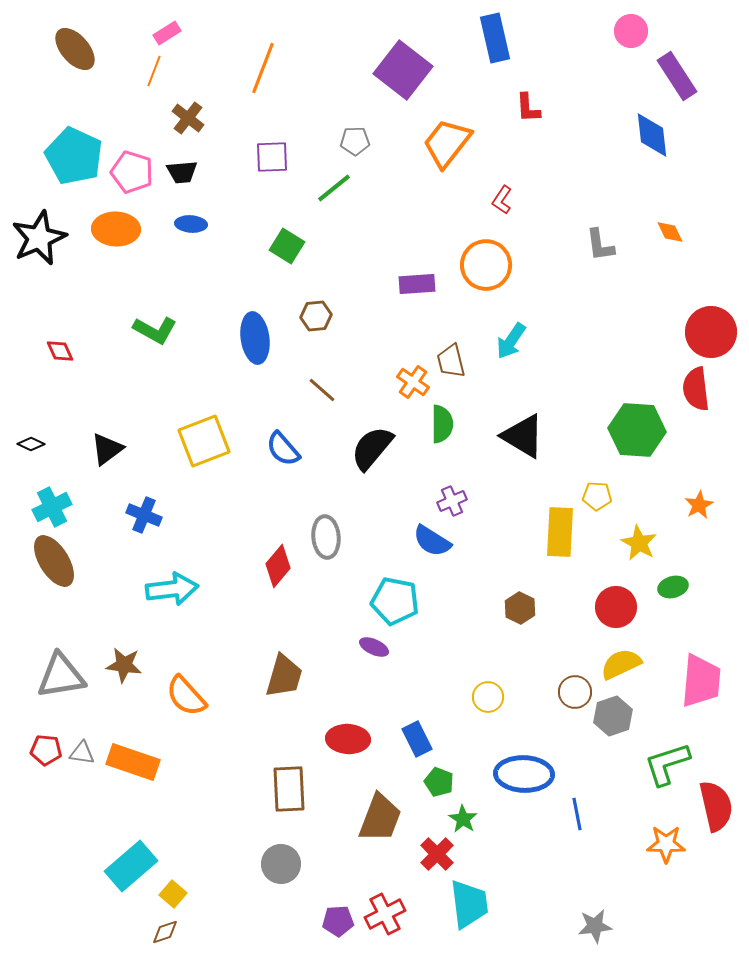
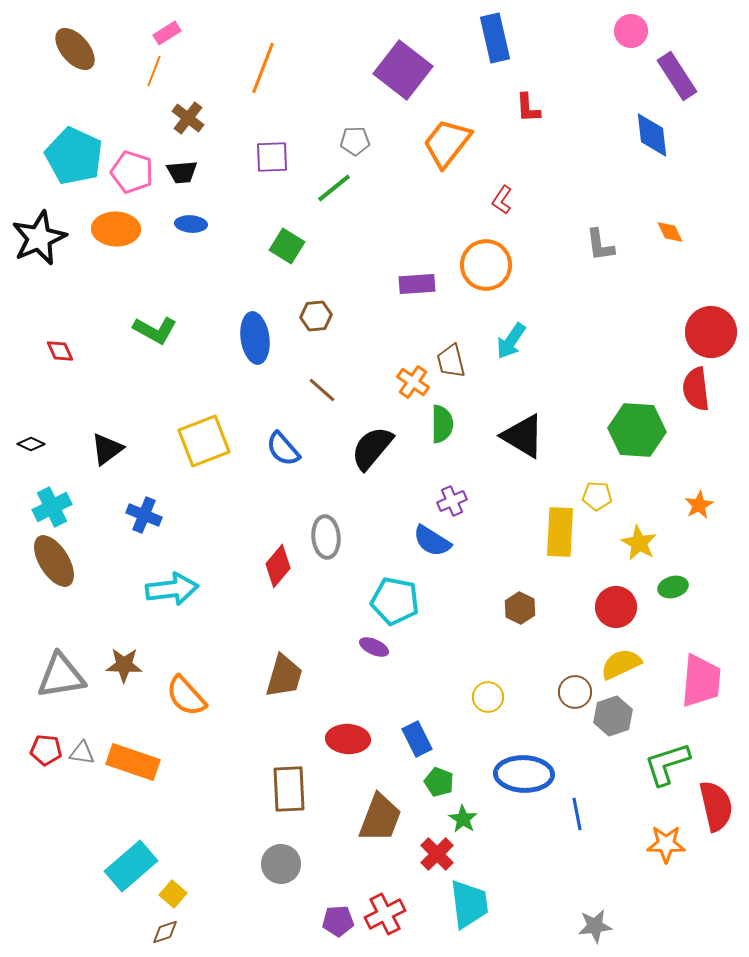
brown star at (124, 665): rotated 6 degrees counterclockwise
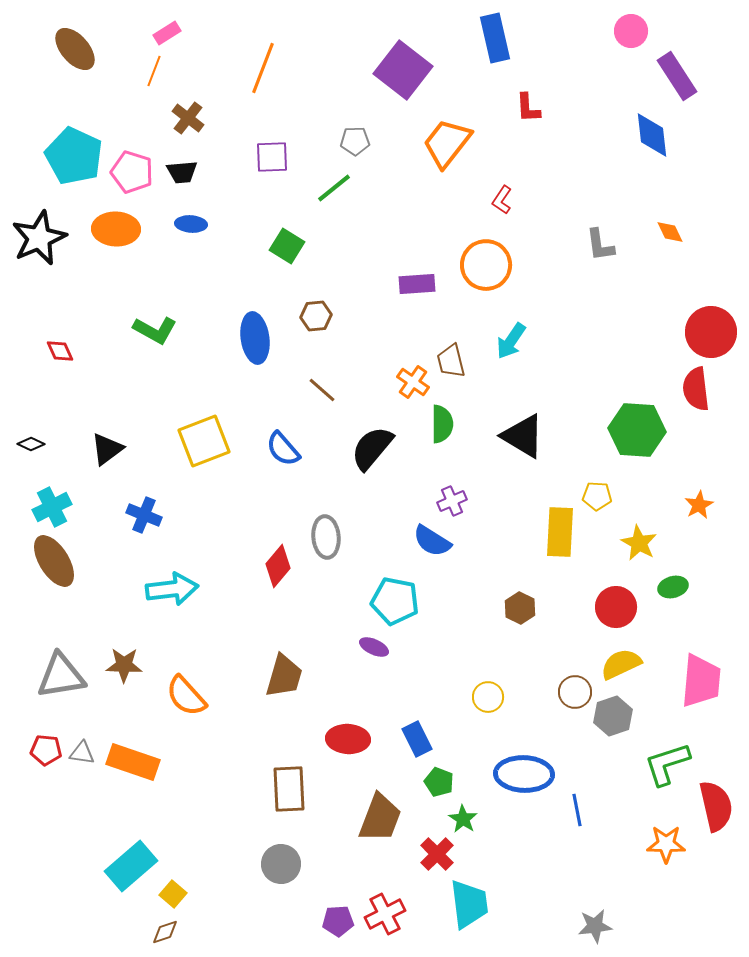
blue line at (577, 814): moved 4 px up
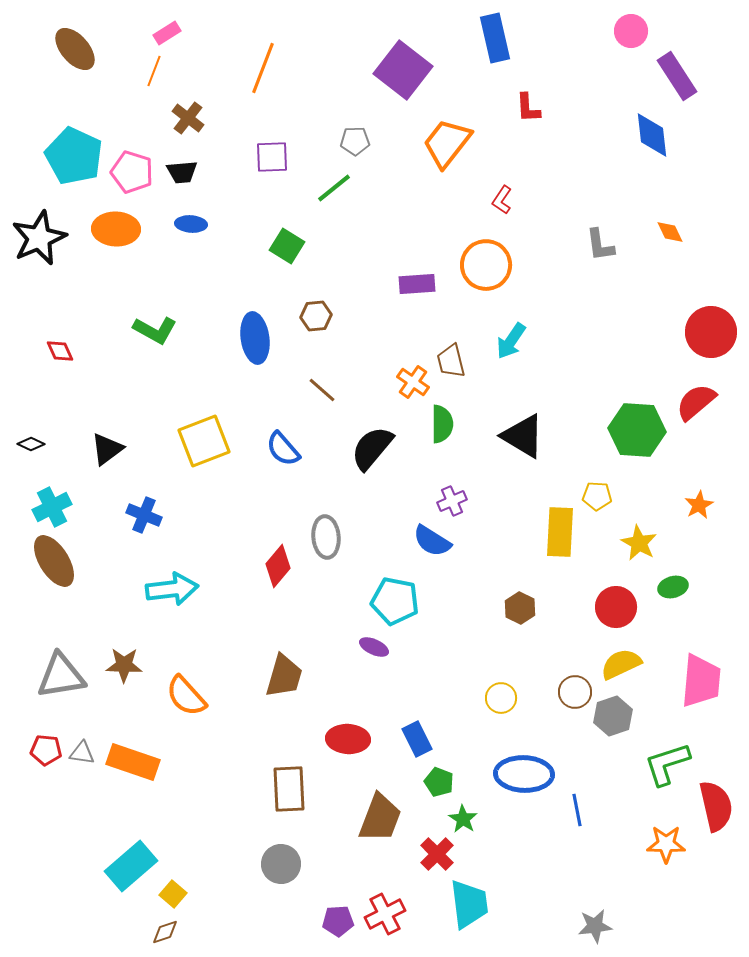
red semicircle at (696, 389): moved 13 px down; rotated 57 degrees clockwise
yellow circle at (488, 697): moved 13 px right, 1 px down
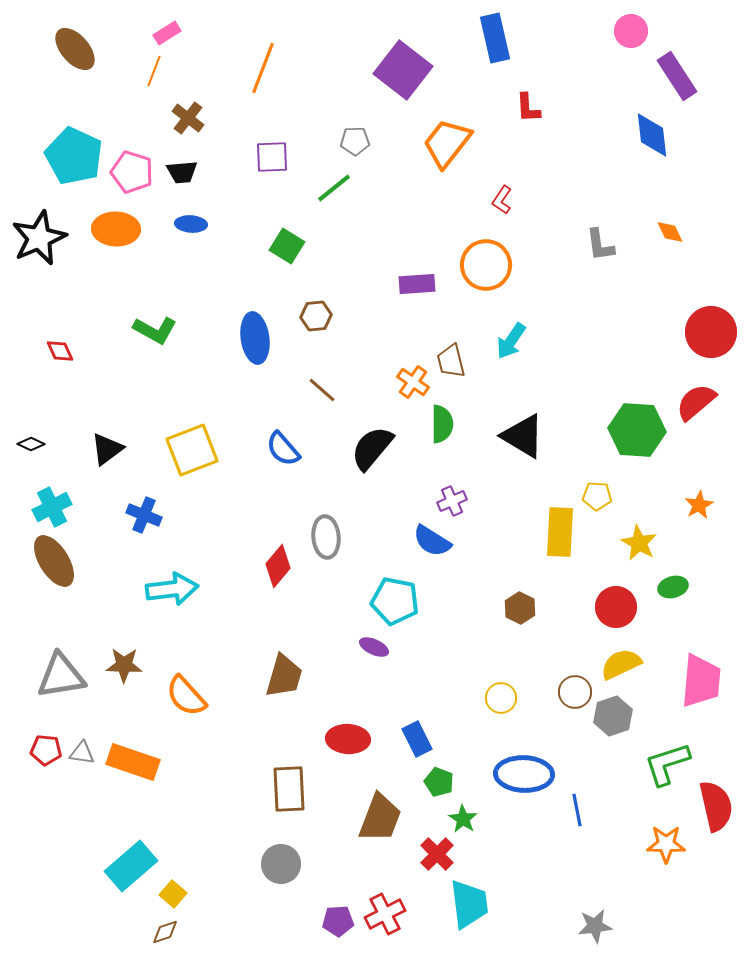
yellow square at (204, 441): moved 12 px left, 9 px down
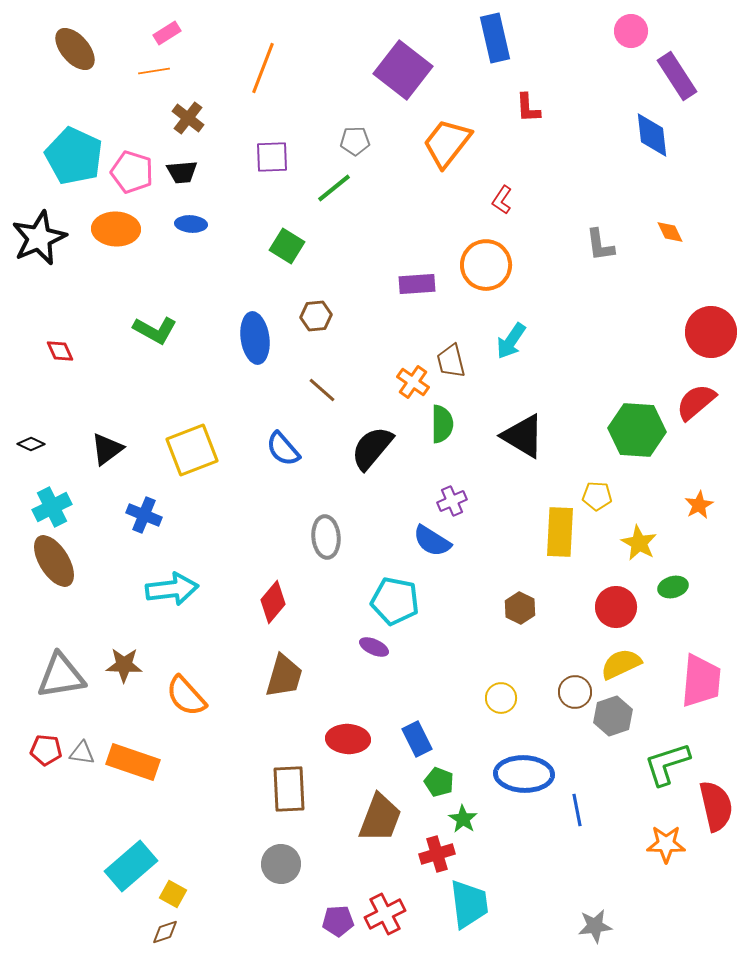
orange line at (154, 71): rotated 60 degrees clockwise
red diamond at (278, 566): moved 5 px left, 36 px down
red cross at (437, 854): rotated 28 degrees clockwise
yellow square at (173, 894): rotated 12 degrees counterclockwise
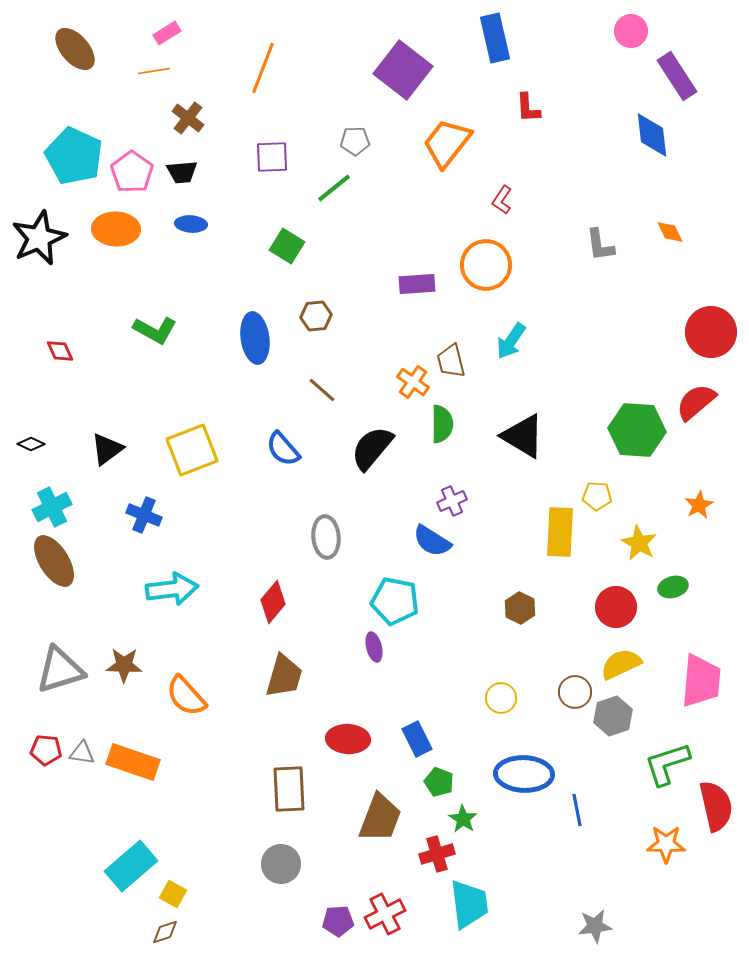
pink pentagon at (132, 172): rotated 18 degrees clockwise
purple ellipse at (374, 647): rotated 52 degrees clockwise
gray triangle at (61, 676): moved 1 px left, 6 px up; rotated 8 degrees counterclockwise
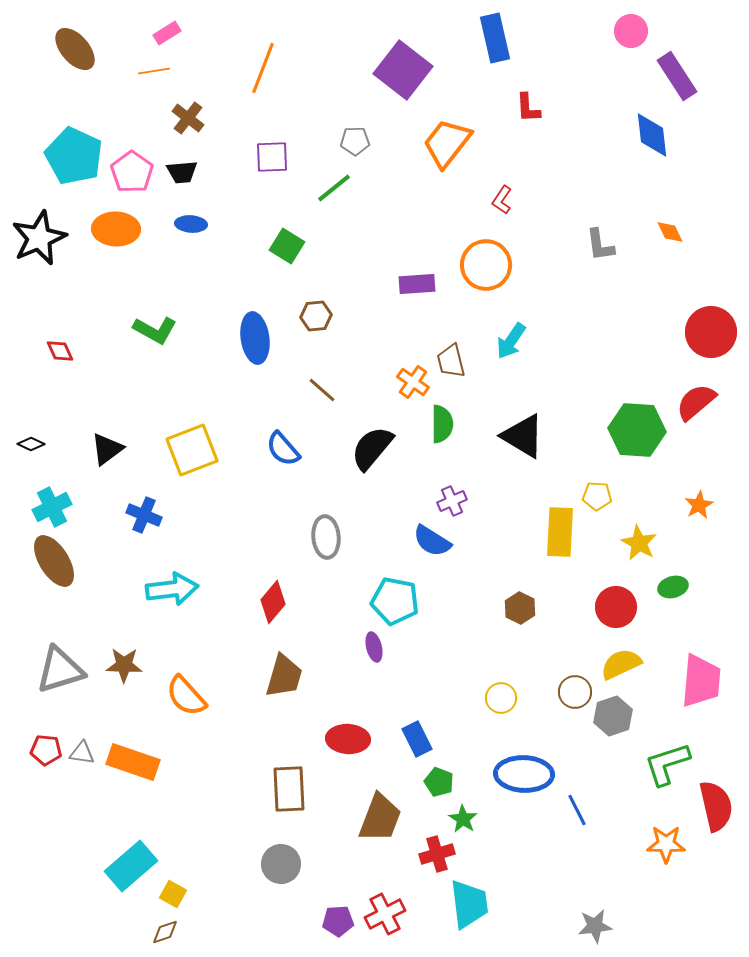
blue line at (577, 810): rotated 16 degrees counterclockwise
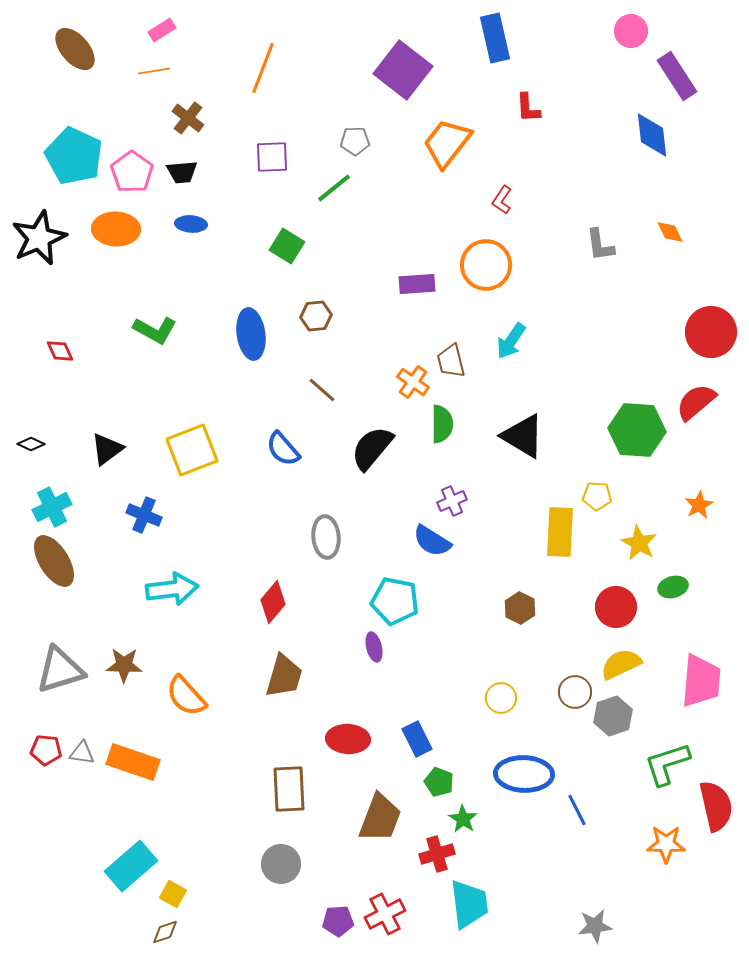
pink rectangle at (167, 33): moved 5 px left, 3 px up
blue ellipse at (255, 338): moved 4 px left, 4 px up
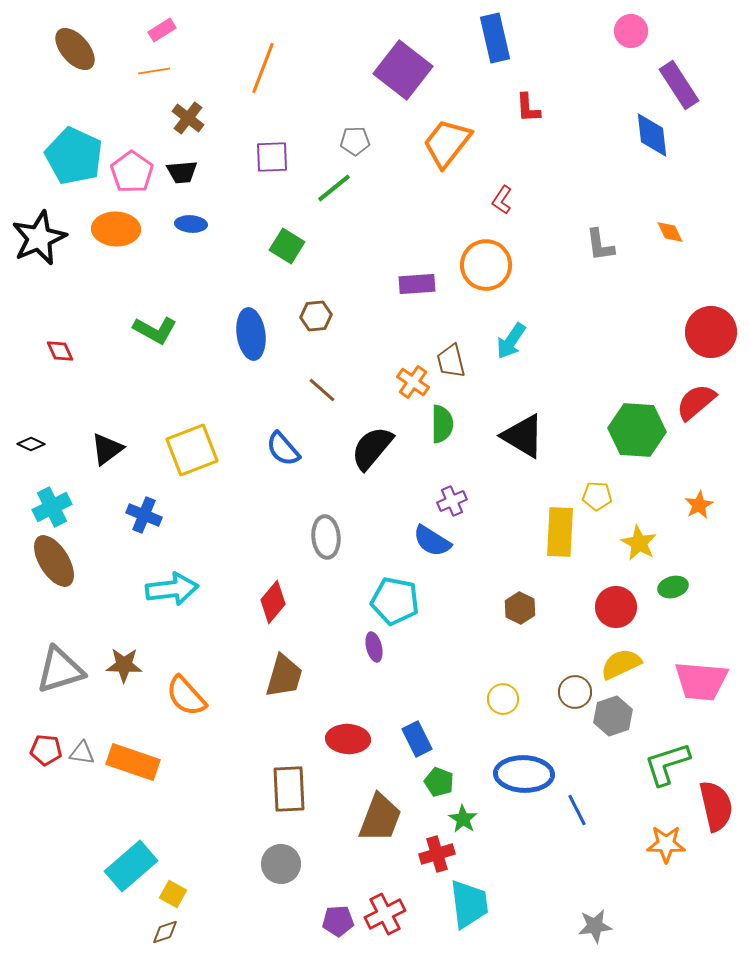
purple rectangle at (677, 76): moved 2 px right, 9 px down
pink trapezoid at (701, 681): rotated 90 degrees clockwise
yellow circle at (501, 698): moved 2 px right, 1 px down
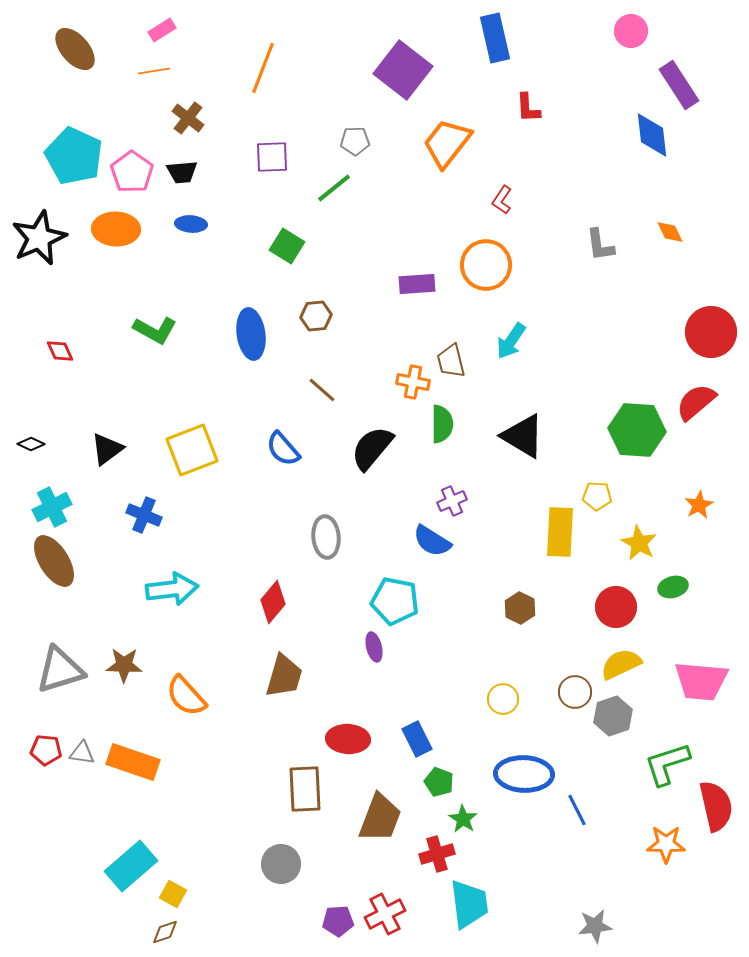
orange cross at (413, 382): rotated 24 degrees counterclockwise
brown rectangle at (289, 789): moved 16 px right
